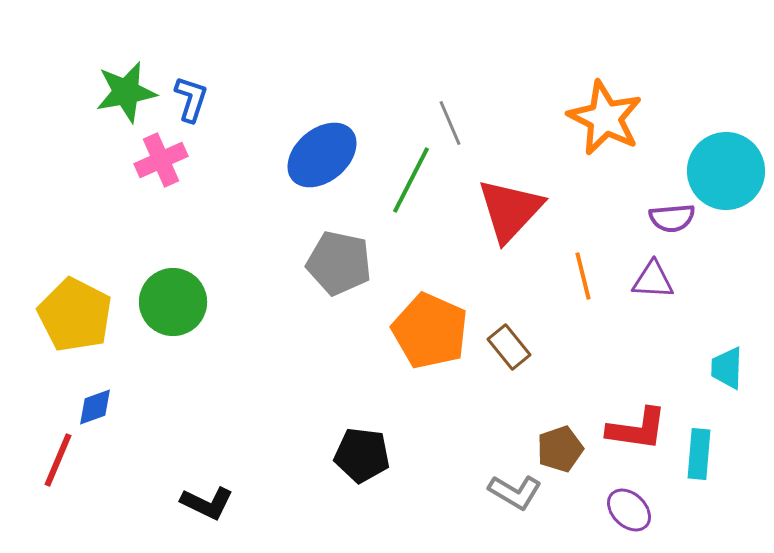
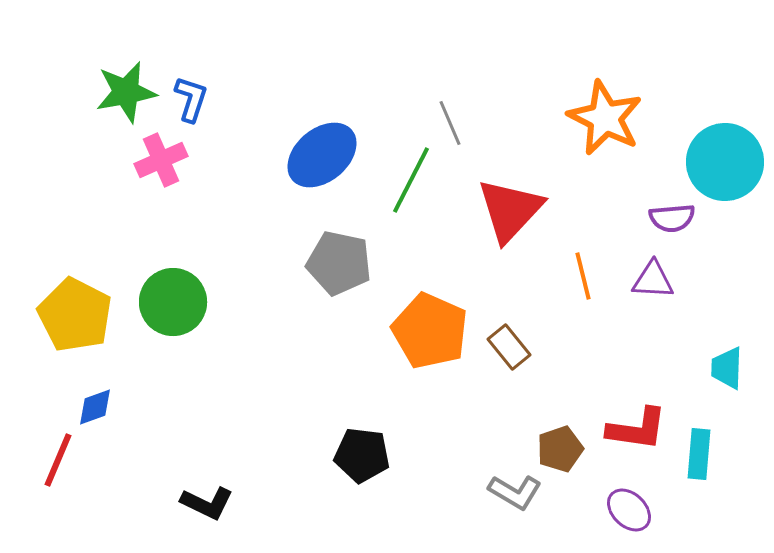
cyan circle: moved 1 px left, 9 px up
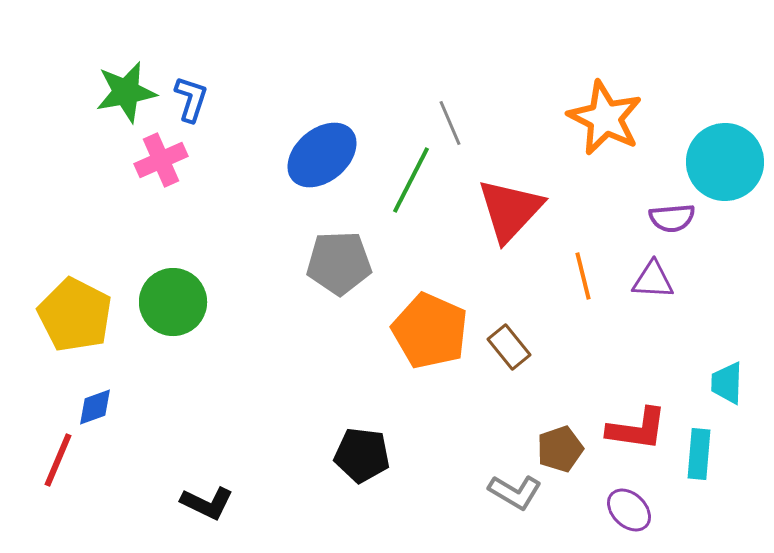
gray pentagon: rotated 14 degrees counterclockwise
cyan trapezoid: moved 15 px down
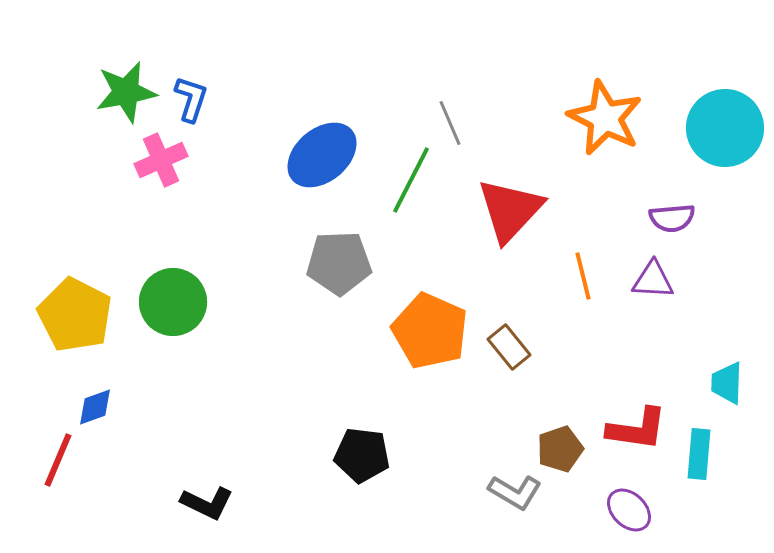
cyan circle: moved 34 px up
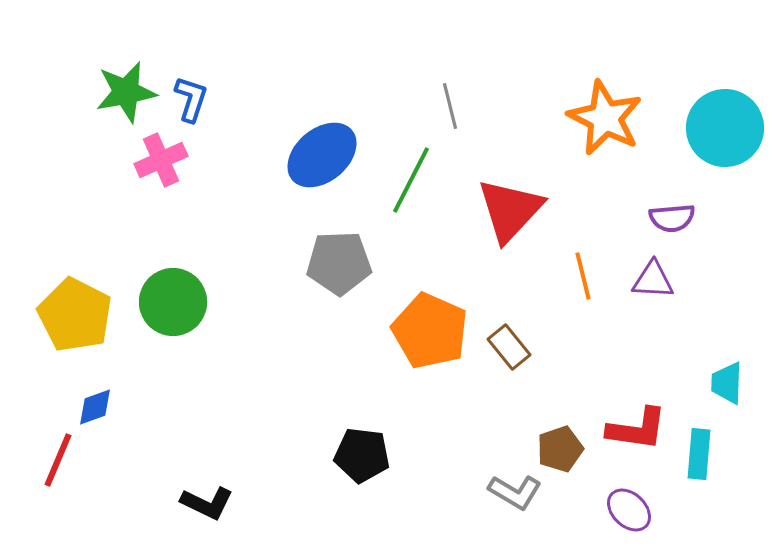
gray line: moved 17 px up; rotated 9 degrees clockwise
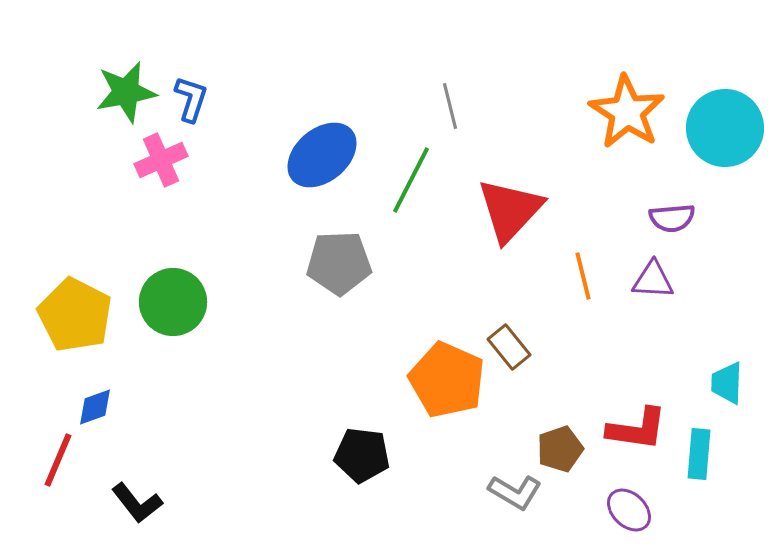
orange star: moved 22 px right, 6 px up; rotated 6 degrees clockwise
orange pentagon: moved 17 px right, 49 px down
black L-shape: moved 70 px left; rotated 26 degrees clockwise
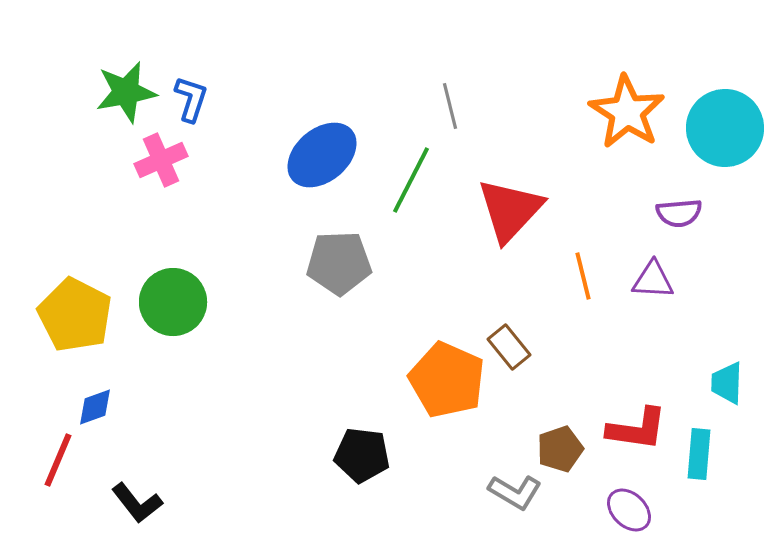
purple semicircle: moved 7 px right, 5 px up
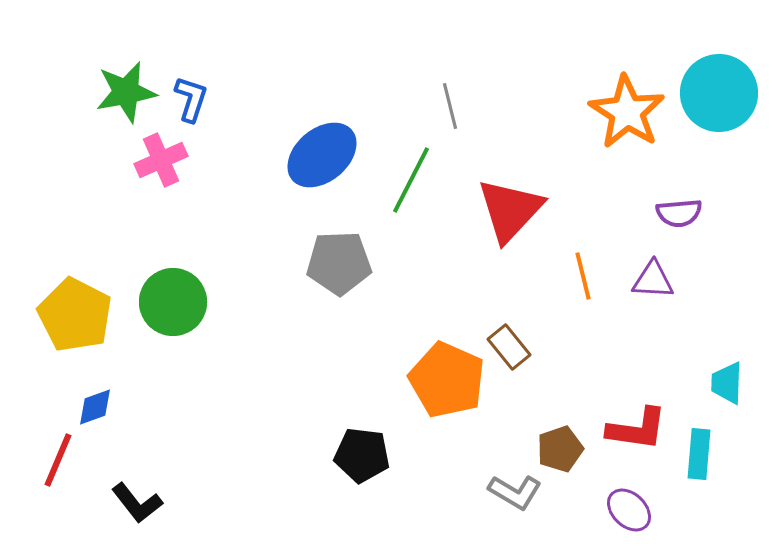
cyan circle: moved 6 px left, 35 px up
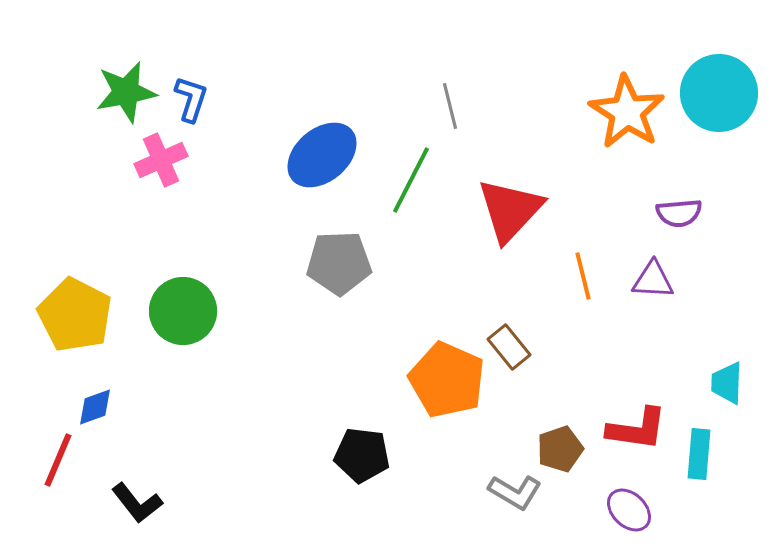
green circle: moved 10 px right, 9 px down
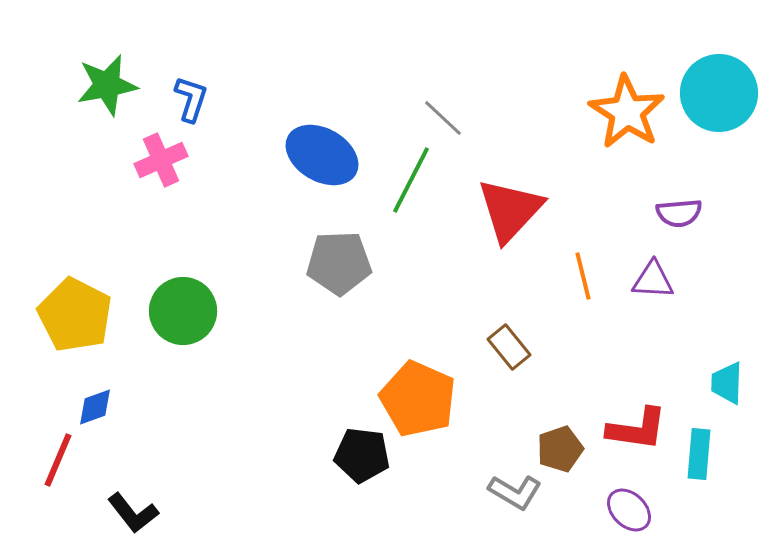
green star: moved 19 px left, 7 px up
gray line: moved 7 px left, 12 px down; rotated 33 degrees counterclockwise
blue ellipse: rotated 70 degrees clockwise
orange pentagon: moved 29 px left, 19 px down
black L-shape: moved 4 px left, 10 px down
